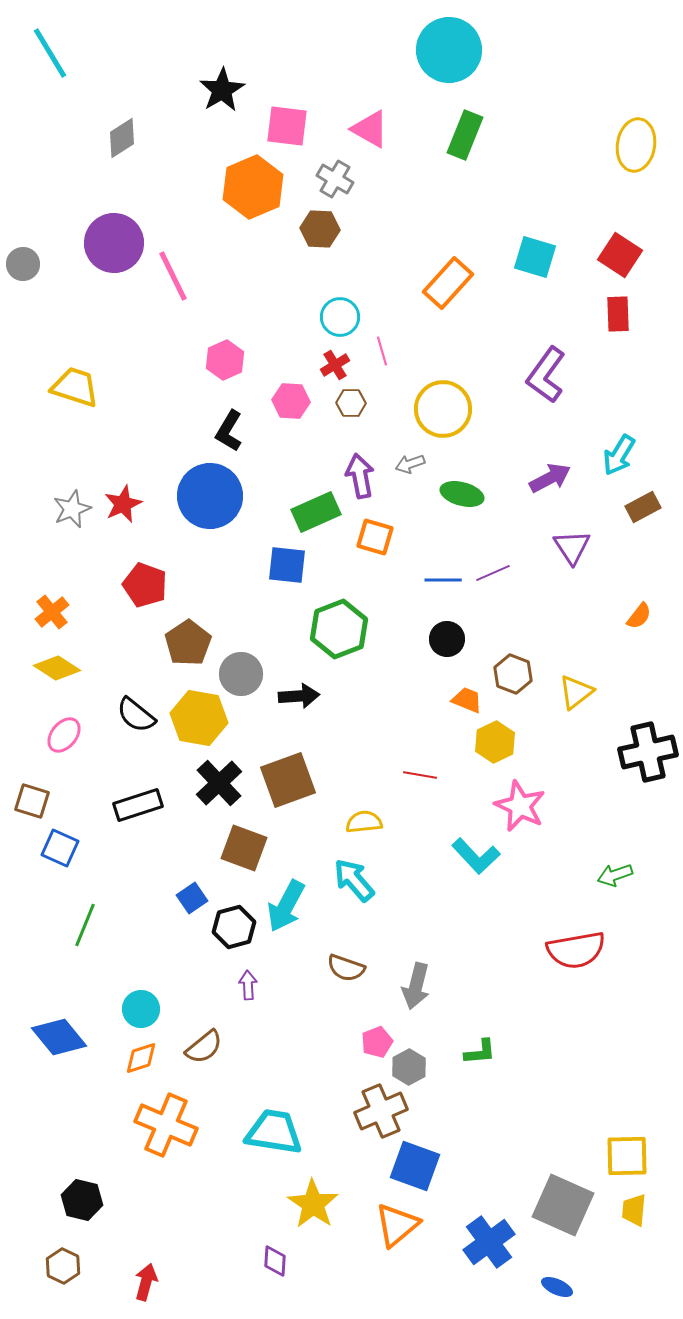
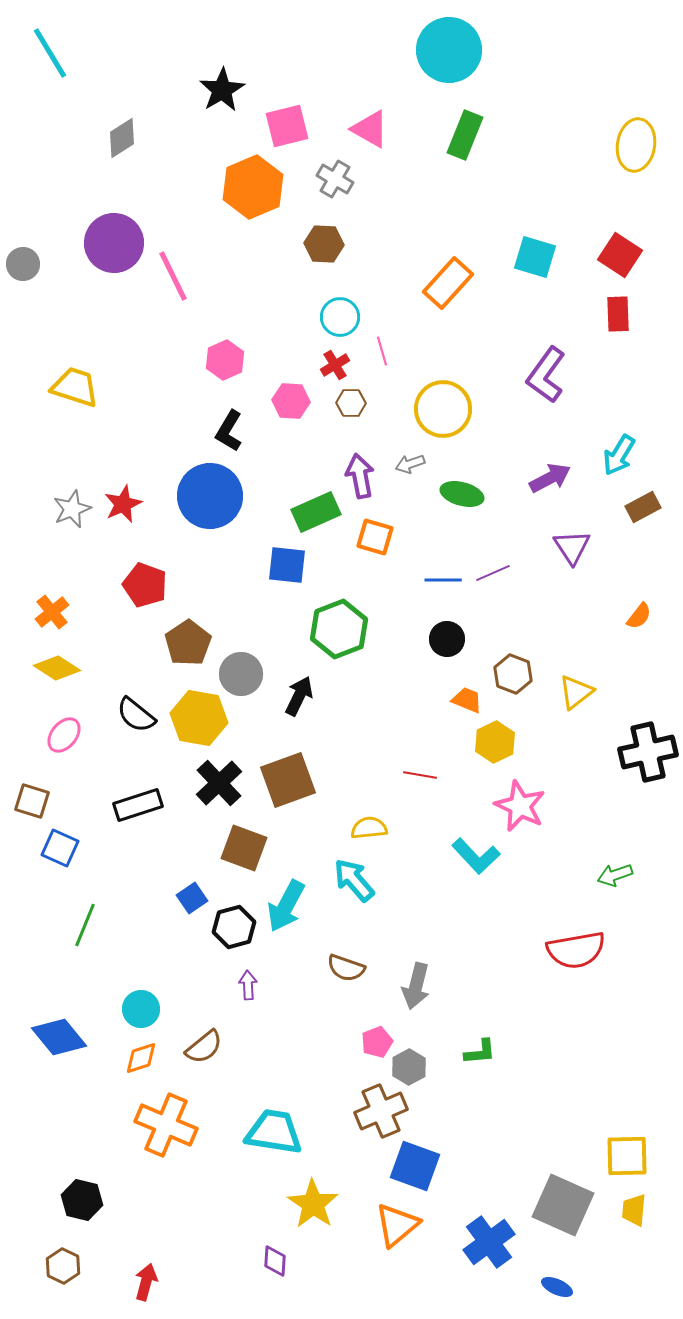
pink square at (287, 126): rotated 21 degrees counterclockwise
brown hexagon at (320, 229): moved 4 px right, 15 px down
black arrow at (299, 696): rotated 60 degrees counterclockwise
yellow semicircle at (364, 822): moved 5 px right, 6 px down
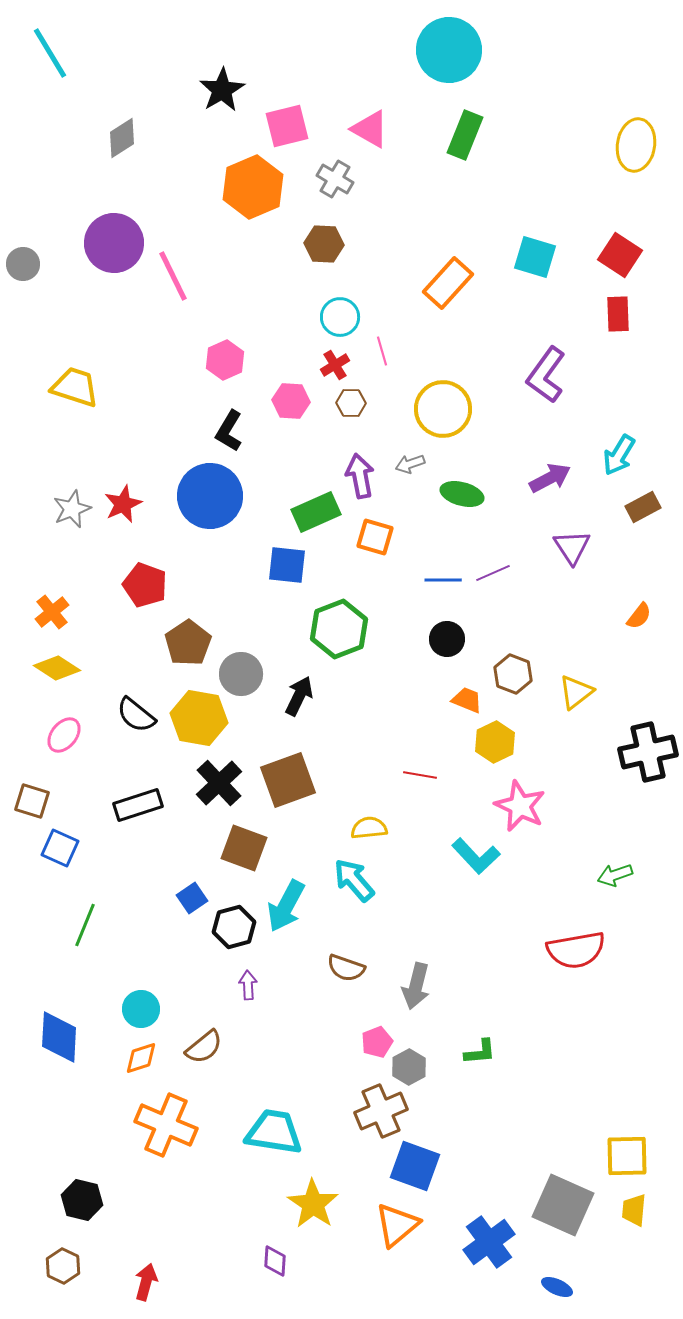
blue diamond at (59, 1037): rotated 42 degrees clockwise
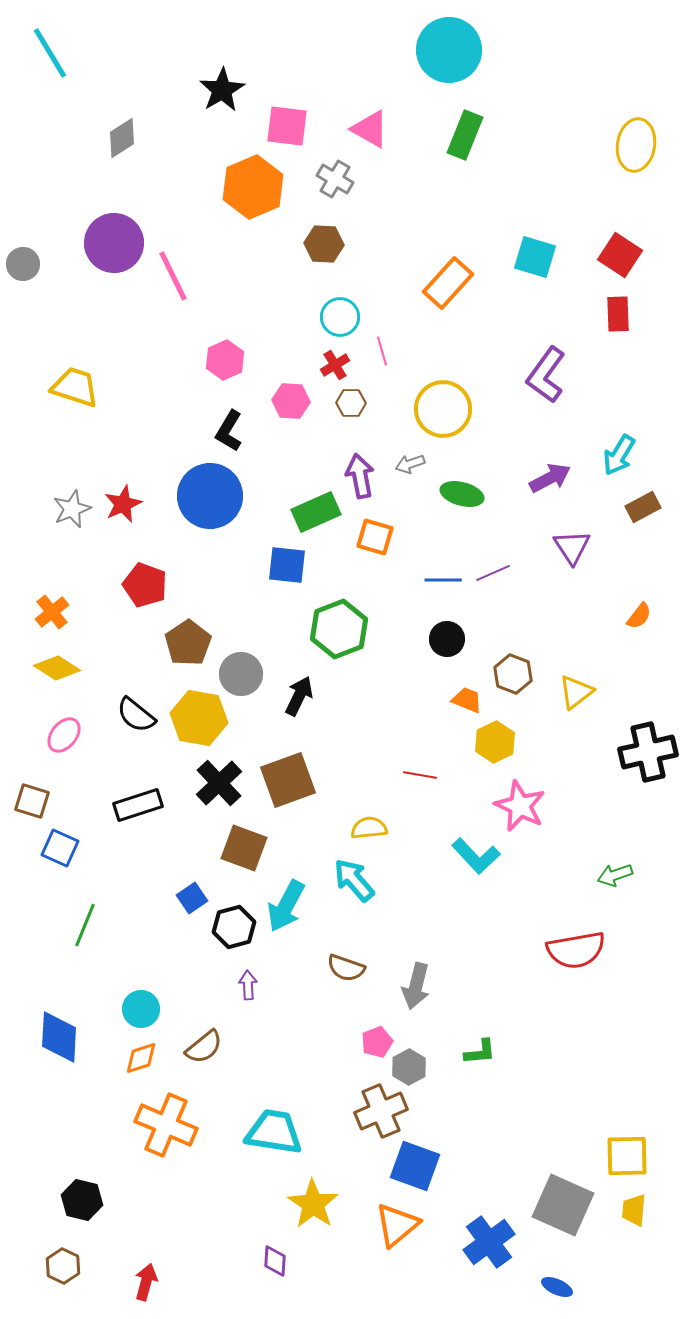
pink square at (287, 126): rotated 21 degrees clockwise
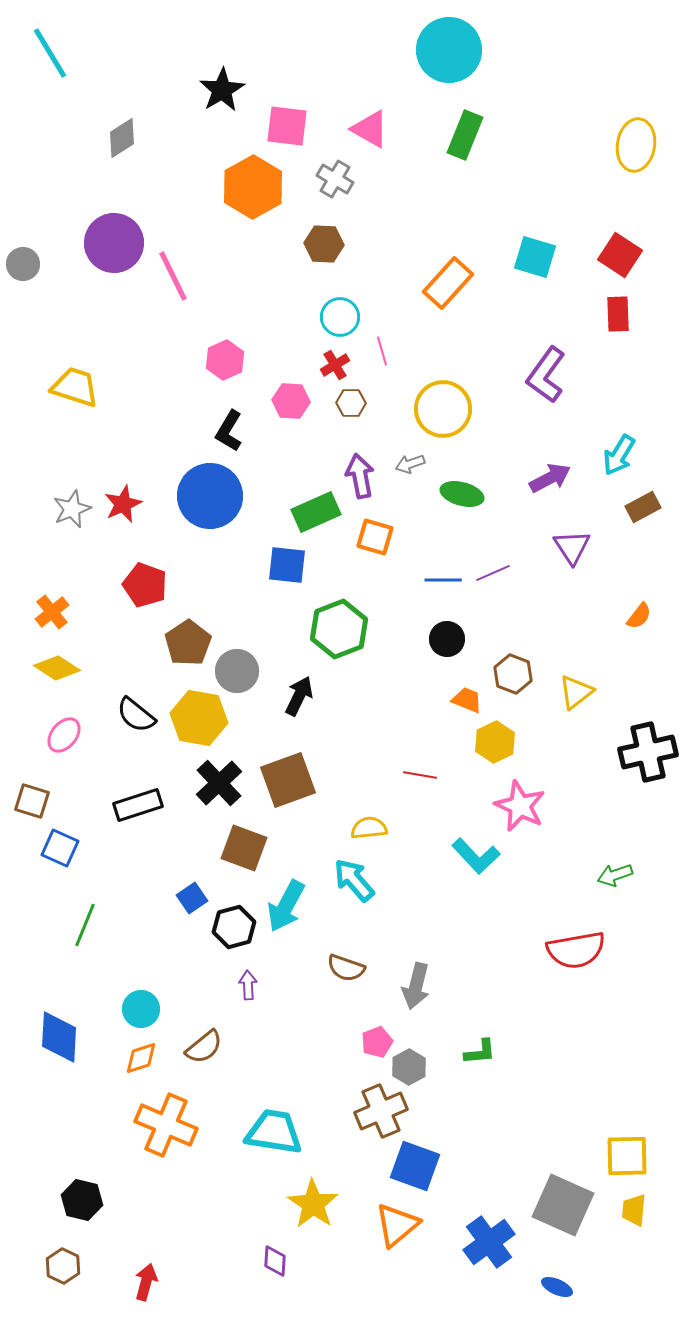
orange hexagon at (253, 187): rotated 6 degrees counterclockwise
gray circle at (241, 674): moved 4 px left, 3 px up
